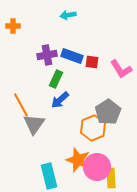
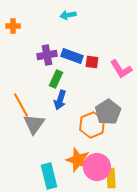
blue arrow: rotated 30 degrees counterclockwise
orange hexagon: moved 1 px left, 3 px up
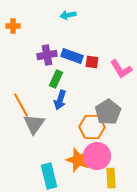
orange hexagon: moved 2 px down; rotated 25 degrees clockwise
pink circle: moved 11 px up
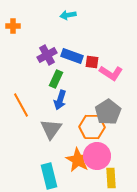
purple cross: rotated 18 degrees counterclockwise
pink L-shape: moved 10 px left, 4 px down; rotated 25 degrees counterclockwise
gray triangle: moved 17 px right, 5 px down
orange star: rotated 10 degrees clockwise
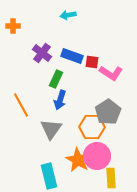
purple cross: moved 5 px left, 2 px up; rotated 24 degrees counterclockwise
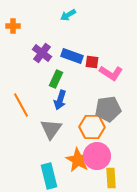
cyan arrow: rotated 21 degrees counterclockwise
gray pentagon: moved 3 px up; rotated 25 degrees clockwise
